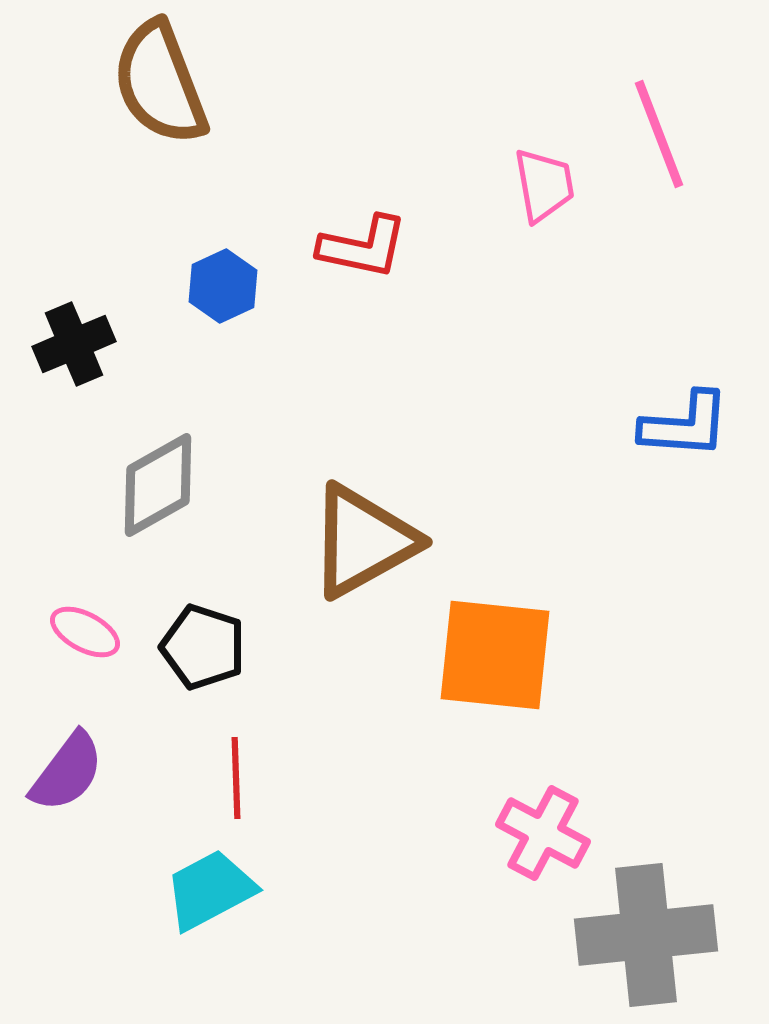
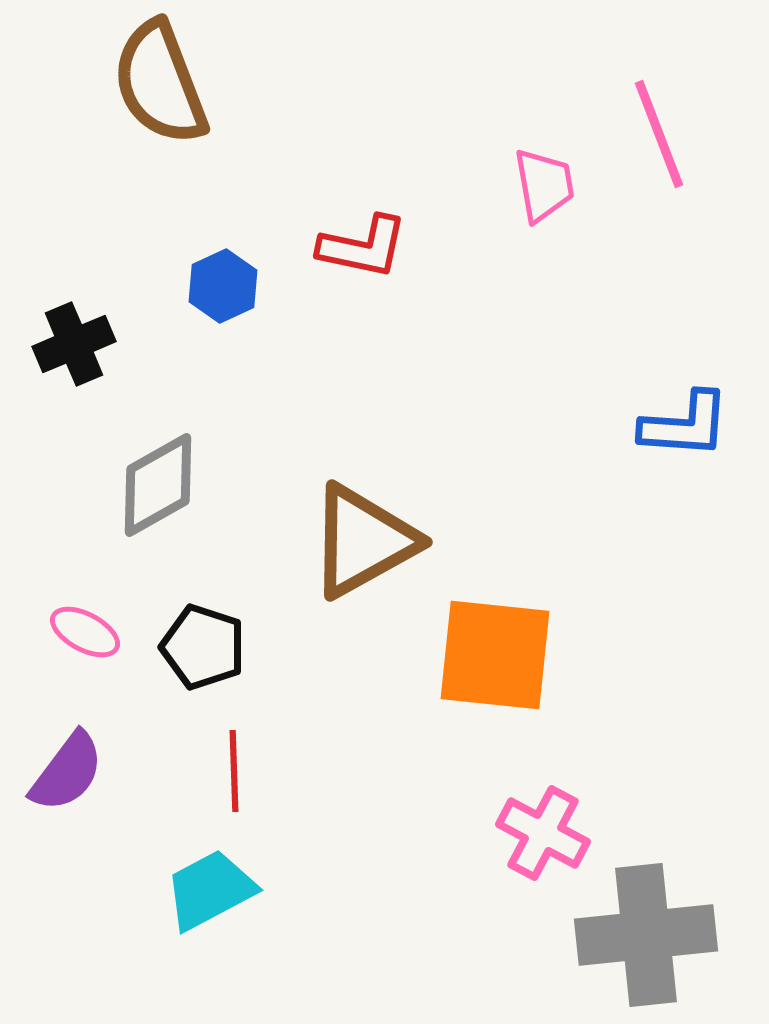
red line: moved 2 px left, 7 px up
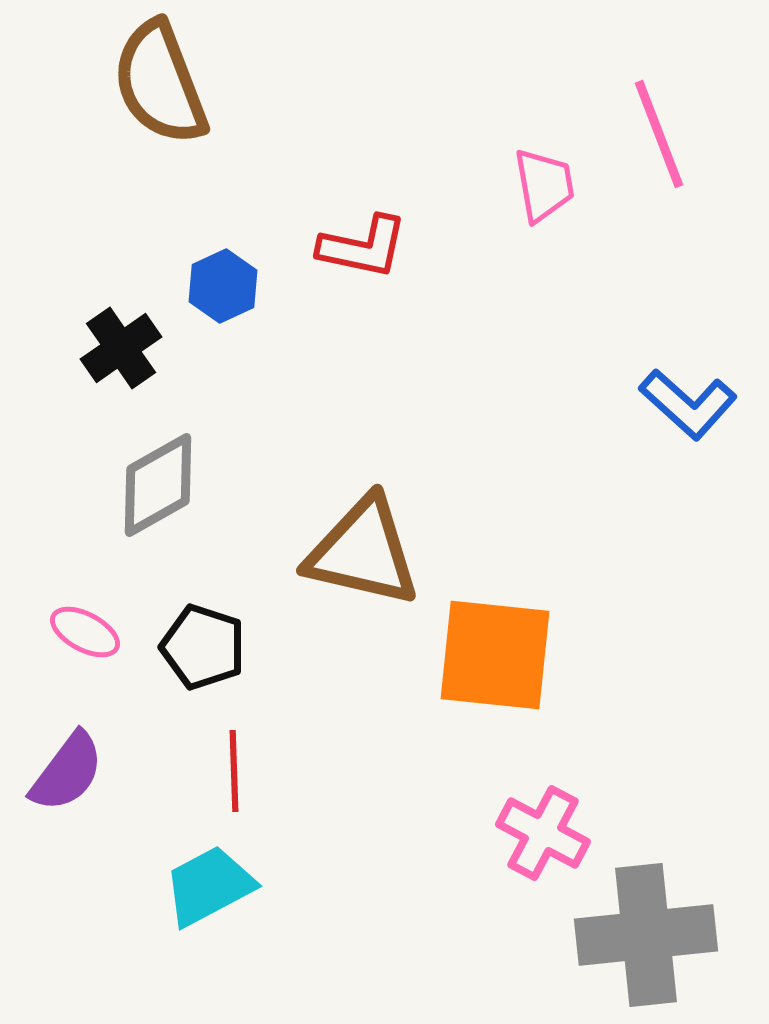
black cross: moved 47 px right, 4 px down; rotated 12 degrees counterclockwise
blue L-shape: moved 3 px right, 21 px up; rotated 38 degrees clockwise
brown triangle: moved 11 px down; rotated 42 degrees clockwise
cyan trapezoid: moved 1 px left, 4 px up
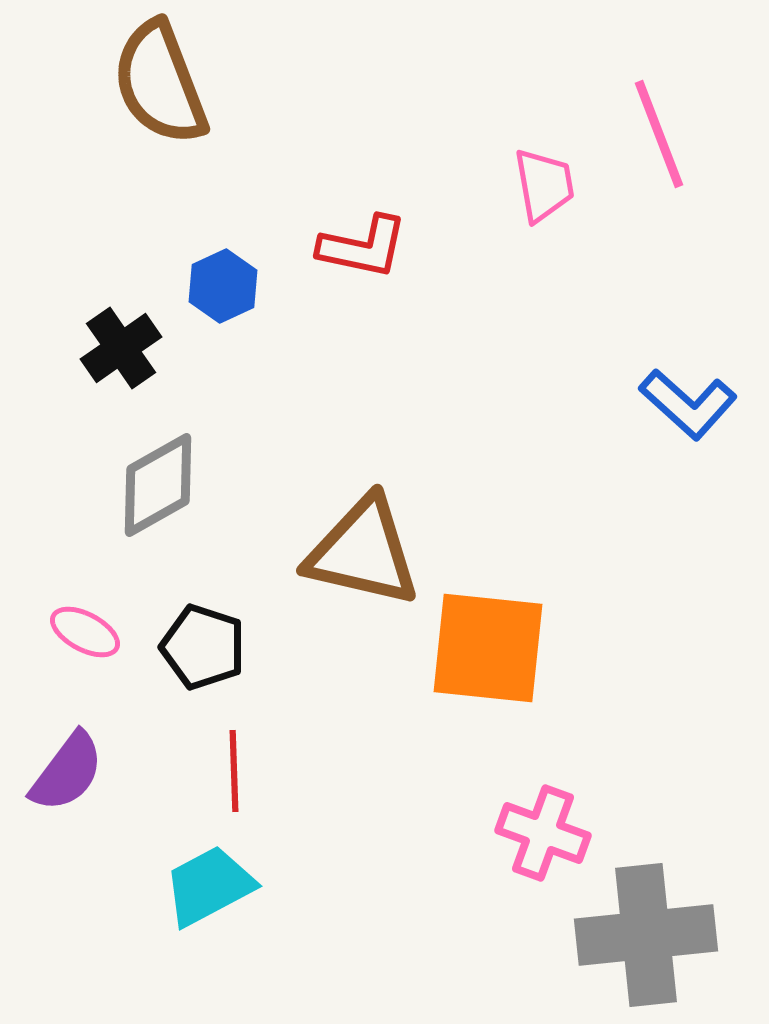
orange square: moved 7 px left, 7 px up
pink cross: rotated 8 degrees counterclockwise
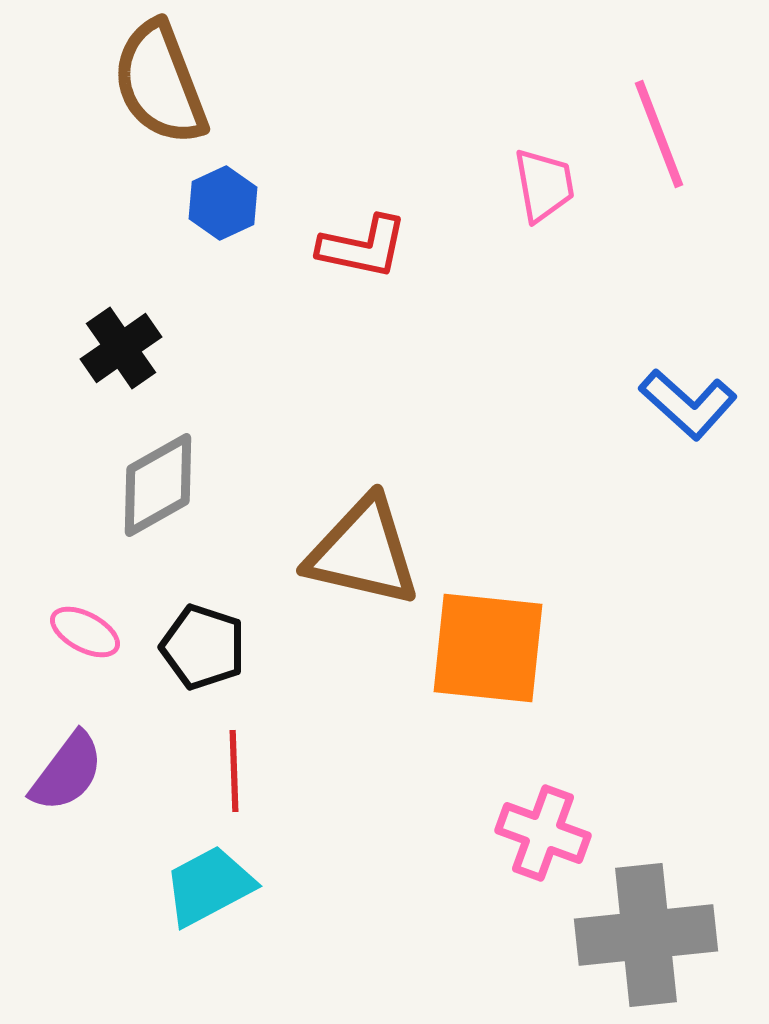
blue hexagon: moved 83 px up
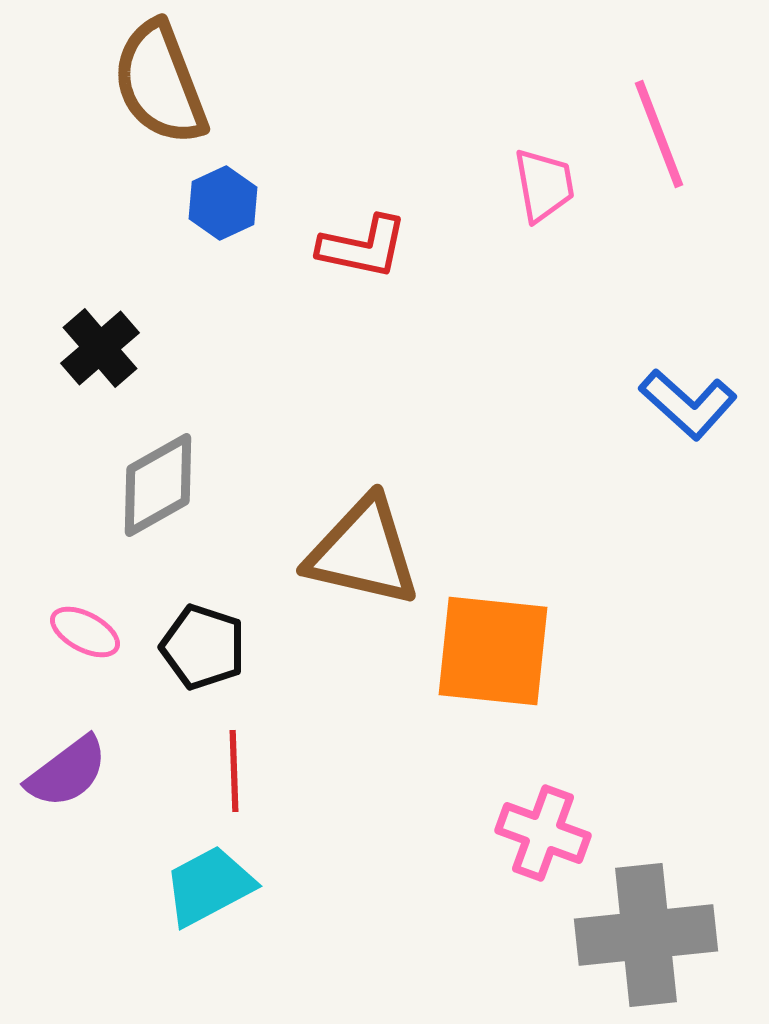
black cross: moved 21 px left; rotated 6 degrees counterclockwise
orange square: moved 5 px right, 3 px down
purple semicircle: rotated 16 degrees clockwise
